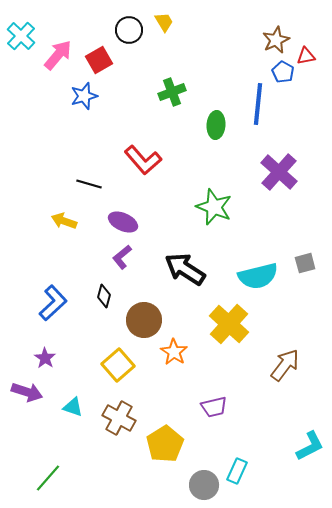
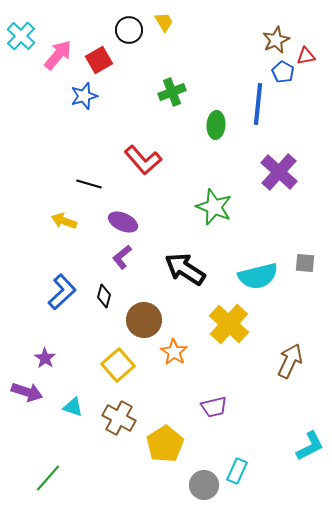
gray square: rotated 20 degrees clockwise
blue L-shape: moved 9 px right, 11 px up
brown arrow: moved 5 px right, 4 px up; rotated 12 degrees counterclockwise
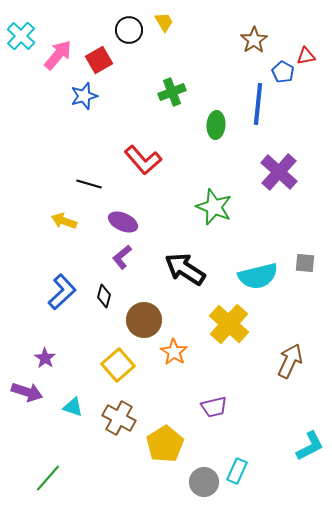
brown star: moved 22 px left; rotated 8 degrees counterclockwise
gray circle: moved 3 px up
